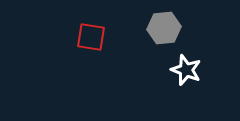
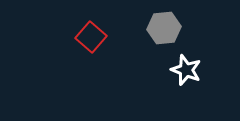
red square: rotated 32 degrees clockwise
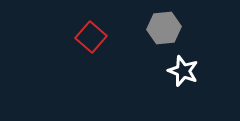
white star: moved 3 px left, 1 px down
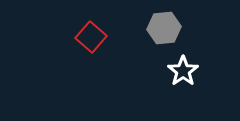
white star: rotated 16 degrees clockwise
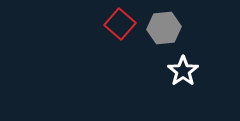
red square: moved 29 px right, 13 px up
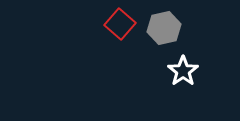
gray hexagon: rotated 8 degrees counterclockwise
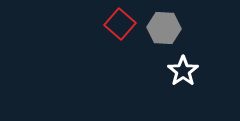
gray hexagon: rotated 16 degrees clockwise
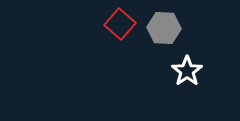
white star: moved 4 px right
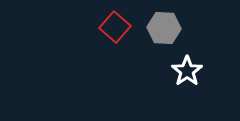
red square: moved 5 px left, 3 px down
